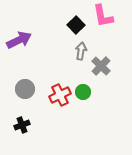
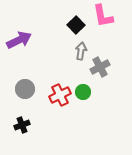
gray cross: moved 1 px left, 1 px down; rotated 18 degrees clockwise
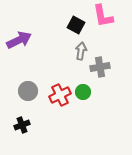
black square: rotated 18 degrees counterclockwise
gray cross: rotated 18 degrees clockwise
gray circle: moved 3 px right, 2 px down
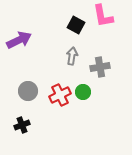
gray arrow: moved 9 px left, 5 px down
